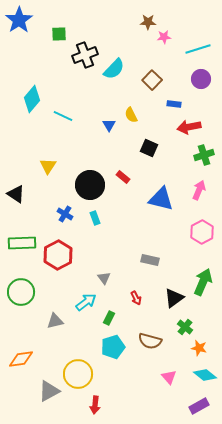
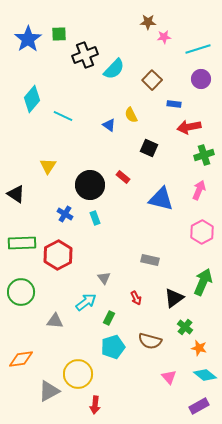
blue star at (19, 20): moved 9 px right, 19 px down
blue triangle at (109, 125): rotated 24 degrees counterclockwise
gray triangle at (55, 321): rotated 18 degrees clockwise
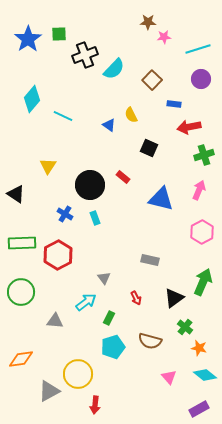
purple rectangle at (199, 406): moved 3 px down
